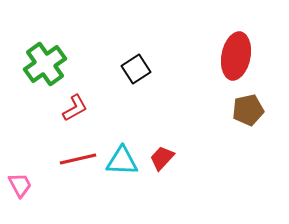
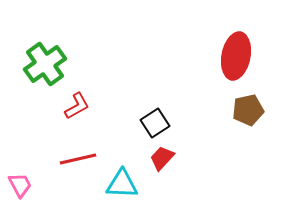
black square: moved 19 px right, 54 px down
red L-shape: moved 2 px right, 2 px up
cyan triangle: moved 23 px down
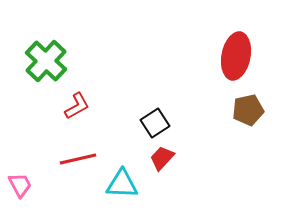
green cross: moved 1 px right, 3 px up; rotated 12 degrees counterclockwise
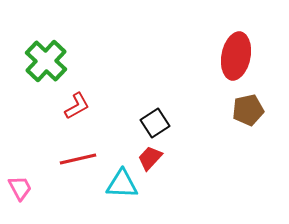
red trapezoid: moved 12 px left
pink trapezoid: moved 3 px down
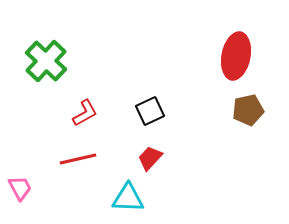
red L-shape: moved 8 px right, 7 px down
black square: moved 5 px left, 12 px up; rotated 8 degrees clockwise
cyan triangle: moved 6 px right, 14 px down
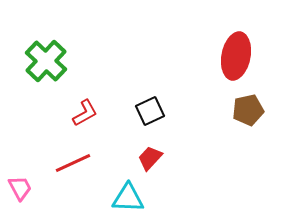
red line: moved 5 px left, 4 px down; rotated 12 degrees counterclockwise
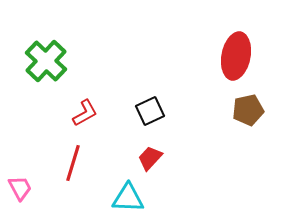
red line: rotated 48 degrees counterclockwise
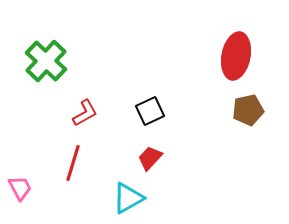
cyan triangle: rotated 32 degrees counterclockwise
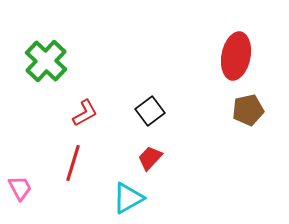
black square: rotated 12 degrees counterclockwise
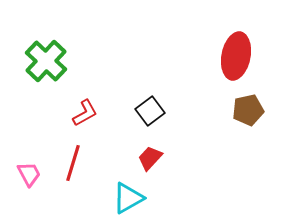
pink trapezoid: moved 9 px right, 14 px up
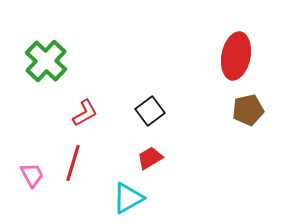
red trapezoid: rotated 16 degrees clockwise
pink trapezoid: moved 3 px right, 1 px down
